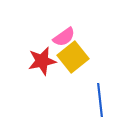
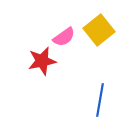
yellow square: moved 26 px right, 27 px up
blue line: rotated 16 degrees clockwise
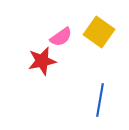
yellow square: moved 2 px down; rotated 16 degrees counterclockwise
pink semicircle: moved 3 px left
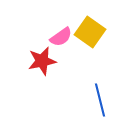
yellow square: moved 9 px left
blue line: rotated 24 degrees counterclockwise
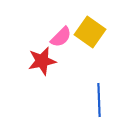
pink semicircle: rotated 10 degrees counterclockwise
blue line: moved 1 px left; rotated 12 degrees clockwise
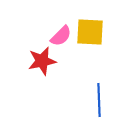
yellow square: rotated 32 degrees counterclockwise
pink semicircle: moved 1 px up
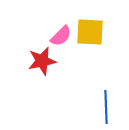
blue line: moved 7 px right, 7 px down
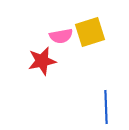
yellow square: rotated 20 degrees counterclockwise
pink semicircle: rotated 35 degrees clockwise
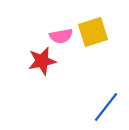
yellow square: moved 3 px right
blue line: rotated 40 degrees clockwise
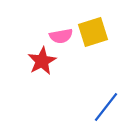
red star: rotated 16 degrees counterclockwise
